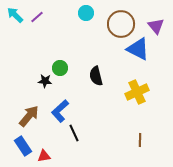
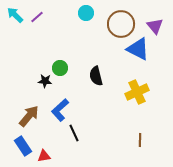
purple triangle: moved 1 px left
blue L-shape: moved 1 px up
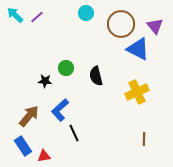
green circle: moved 6 px right
brown line: moved 4 px right, 1 px up
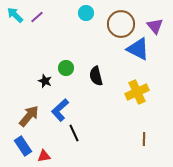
black star: rotated 16 degrees clockwise
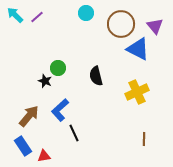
green circle: moved 8 px left
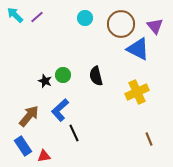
cyan circle: moved 1 px left, 5 px down
green circle: moved 5 px right, 7 px down
brown line: moved 5 px right; rotated 24 degrees counterclockwise
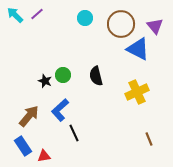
purple line: moved 3 px up
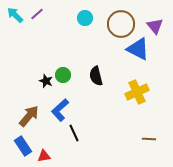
black star: moved 1 px right
brown line: rotated 64 degrees counterclockwise
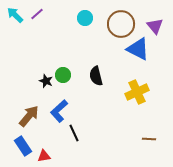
blue L-shape: moved 1 px left, 1 px down
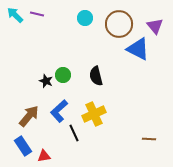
purple line: rotated 56 degrees clockwise
brown circle: moved 2 px left
yellow cross: moved 43 px left, 22 px down
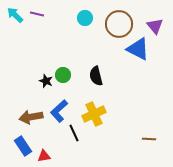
brown arrow: moved 2 px right, 1 px down; rotated 140 degrees counterclockwise
